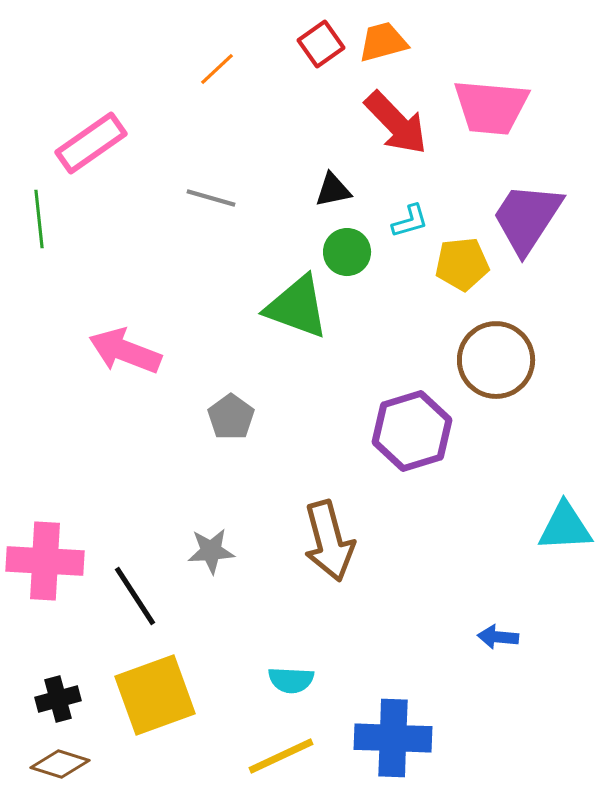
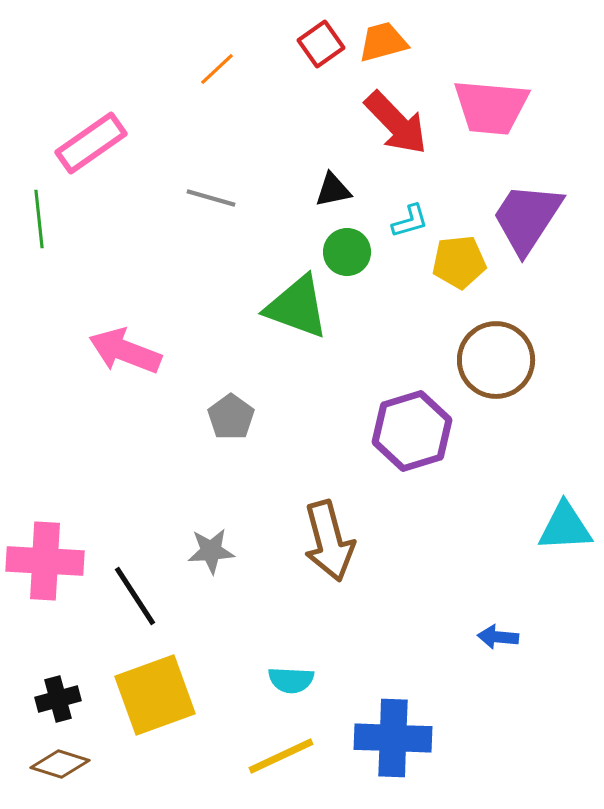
yellow pentagon: moved 3 px left, 2 px up
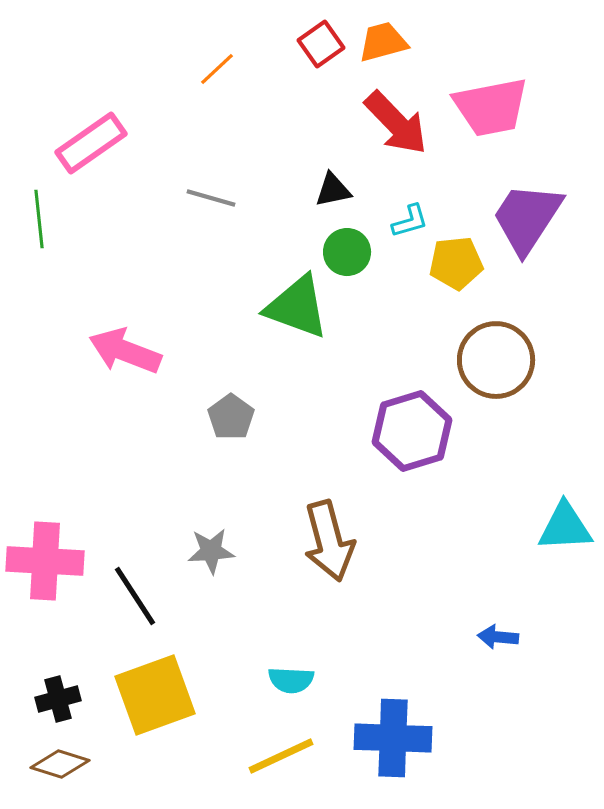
pink trapezoid: rotated 16 degrees counterclockwise
yellow pentagon: moved 3 px left, 1 px down
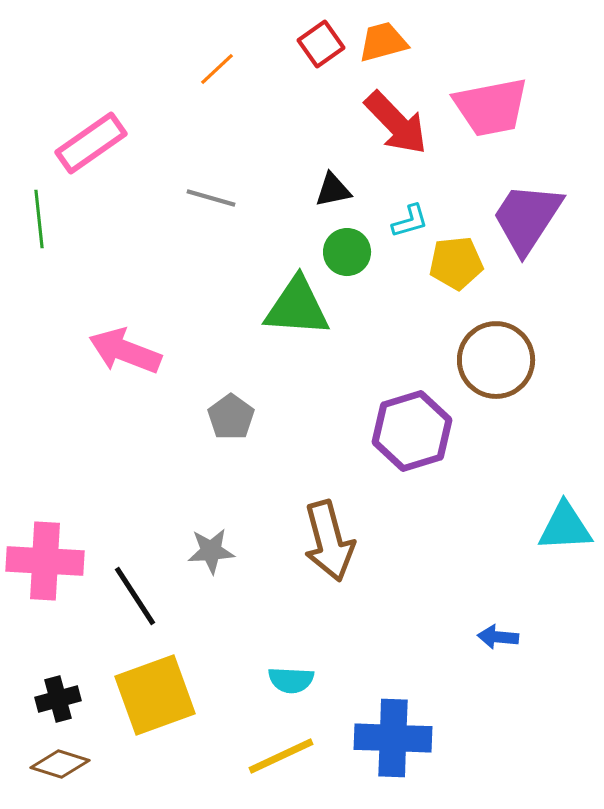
green triangle: rotated 16 degrees counterclockwise
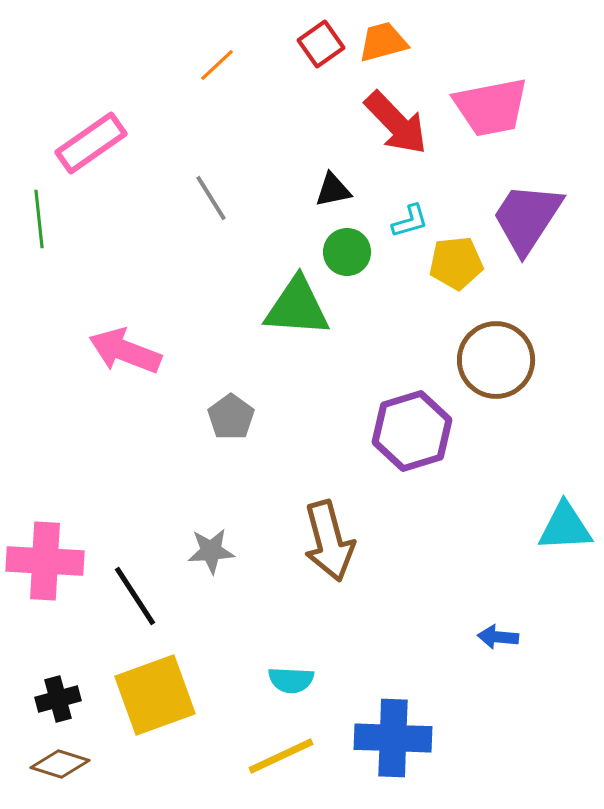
orange line: moved 4 px up
gray line: rotated 42 degrees clockwise
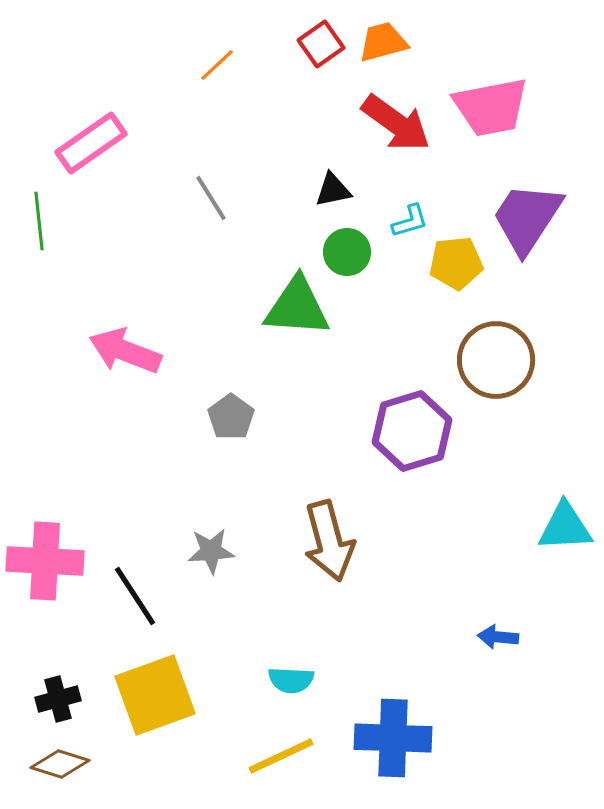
red arrow: rotated 10 degrees counterclockwise
green line: moved 2 px down
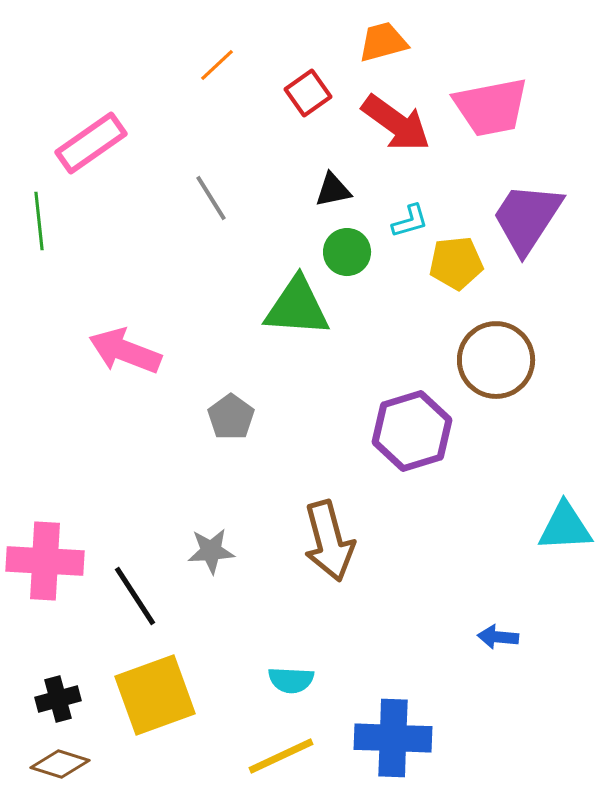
red square: moved 13 px left, 49 px down
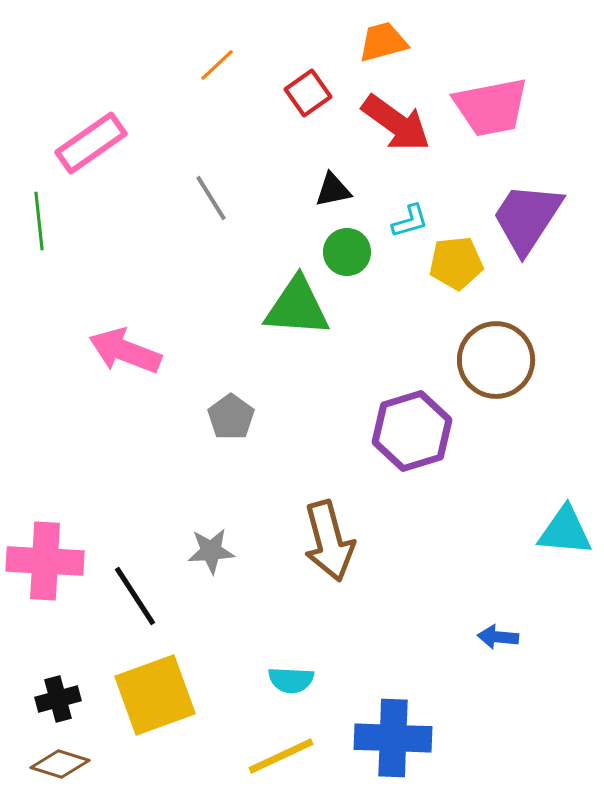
cyan triangle: moved 4 px down; rotated 8 degrees clockwise
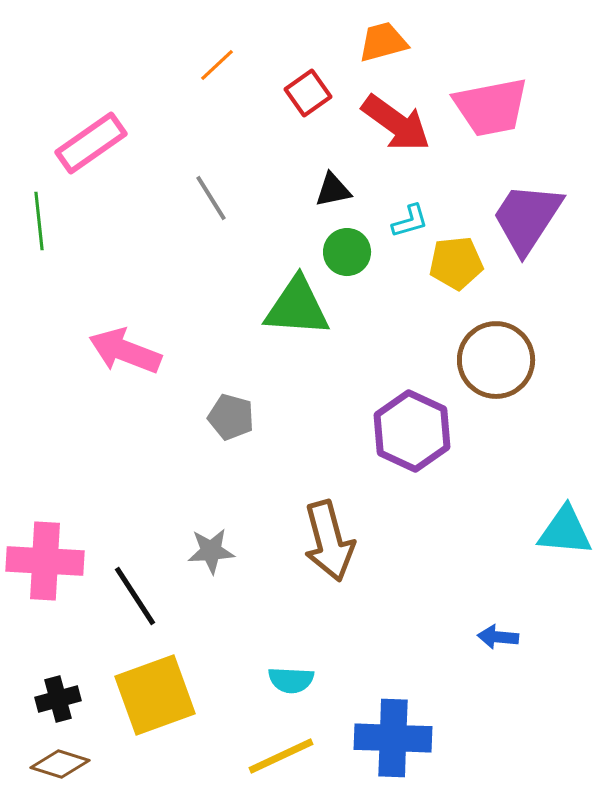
gray pentagon: rotated 21 degrees counterclockwise
purple hexagon: rotated 18 degrees counterclockwise
